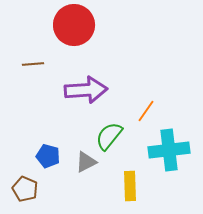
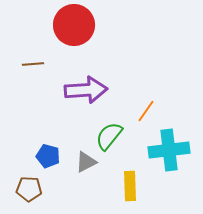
brown pentagon: moved 4 px right; rotated 20 degrees counterclockwise
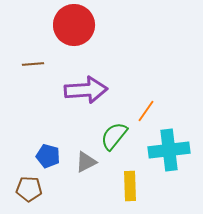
green semicircle: moved 5 px right
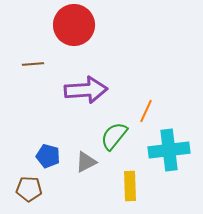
orange line: rotated 10 degrees counterclockwise
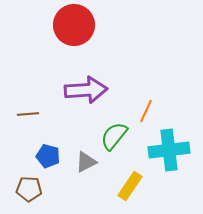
brown line: moved 5 px left, 50 px down
yellow rectangle: rotated 36 degrees clockwise
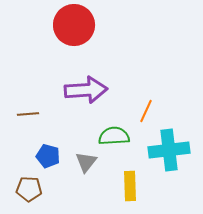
green semicircle: rotated 48 degrees clockwise
gray triangle: rotated 25 degrees counterclockwise
yellow rectangle: rotated 36 degrees counterclockwise
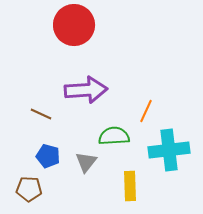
brown line: moved 13 px right; rotated 30 degrees clockwise
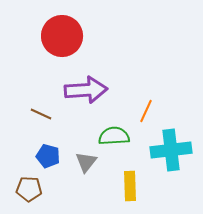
red circle: moved 12 px left, 11 px down
cyan cross: moved 2 px right
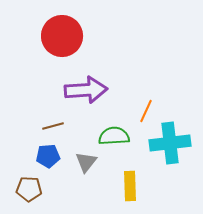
brown line: moved 12 px right, 12 px down; rotated 40 degrees counterclockwise
cyan cross: moved 1 px left, 7 px up
blue pentagon: rotated 20 degrees counterclockwise
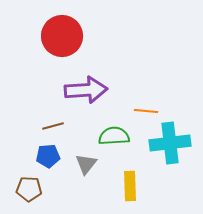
orange line: rotated 70 degrees clockwise
gray triangle: moved 2 px down
